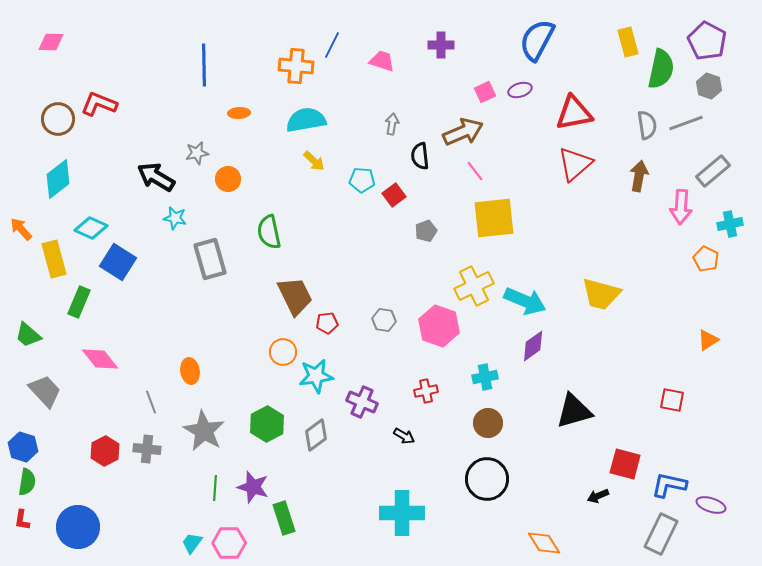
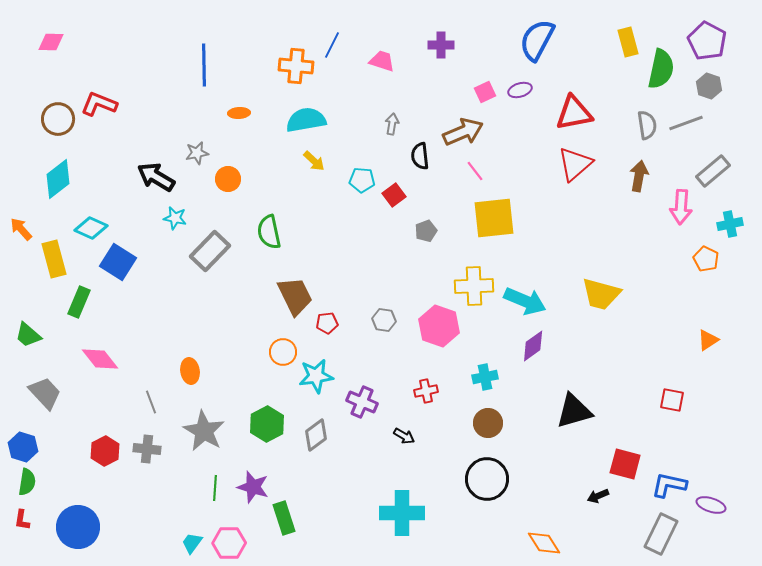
gray rectangle at (210, 259): moved 8 px up; rotated 60 degrees clockwise
yellow cross at (474, 286): rotated 24 degrees clockwise
gray trapezoid at (45, 391): moved 2 px down
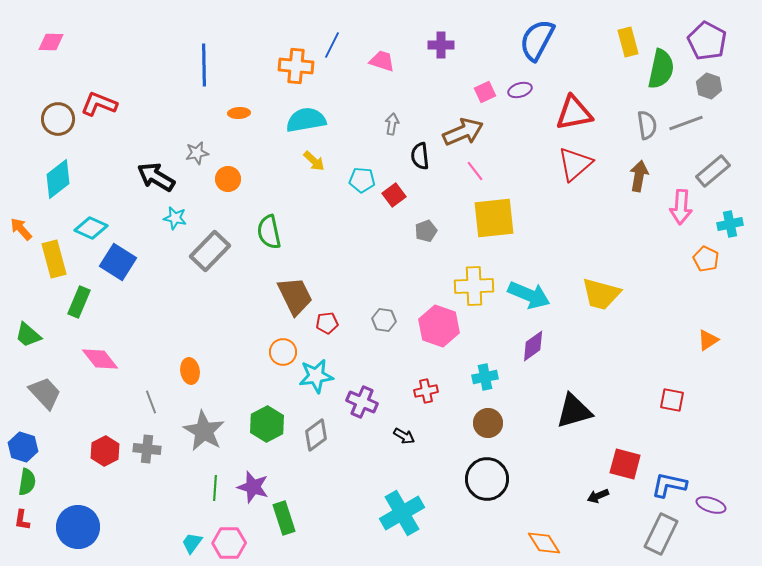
cyan arrow at (525, 301): moved 4 px right, 6 px up
cyan cross at (402, 513): rotated 30 degrees counterclockwise
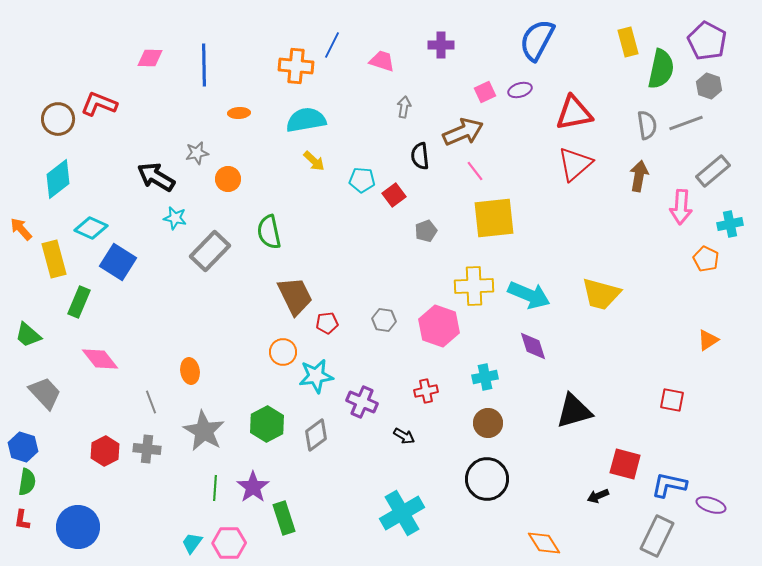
pink diamond at (51, 42): moved 99 px right, 16 px down
gray arrow at (392, 124): moved 12 px right, 17 px up
purple diamond at (533, 346): rotated 72 degrees counterclockwise
purple star at (253, 487): rotated 20 degrees clockwise
gray rectangle at (661, 534): moved 4 px left, 2 px down
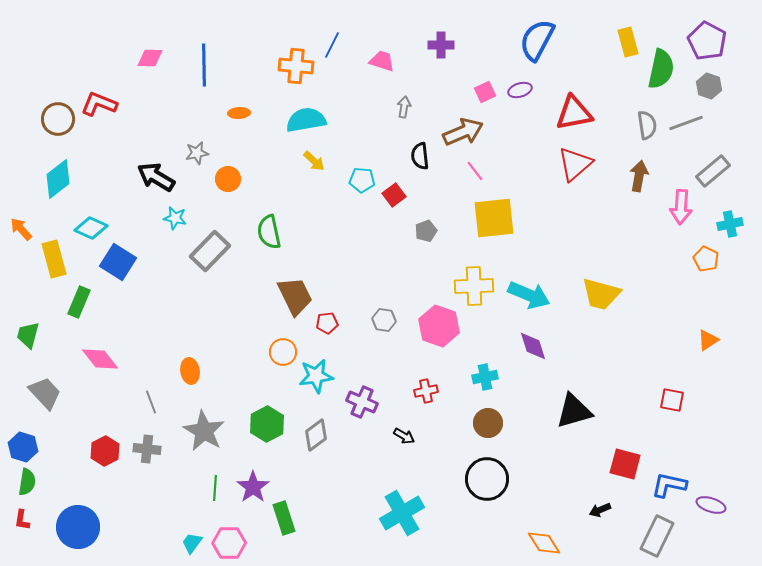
green trapezoid at (28, 335): rotated 64 degrees clockwise
black arrow at (598, 496): moved 2 px right, 14 px down
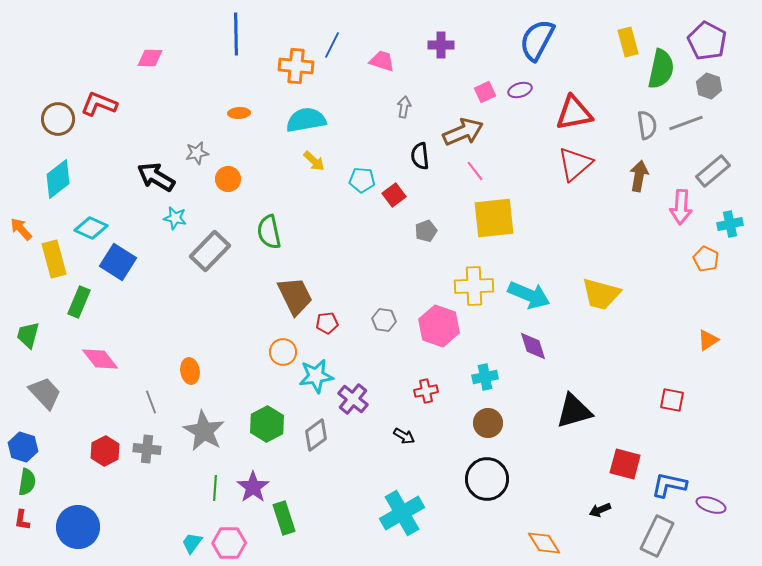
blue line at (204, 65): moved 32 px right, 31 px up
purple cross at (362, 402): moved 9 px left, 3 px up; rotated 16 degrees clockwise
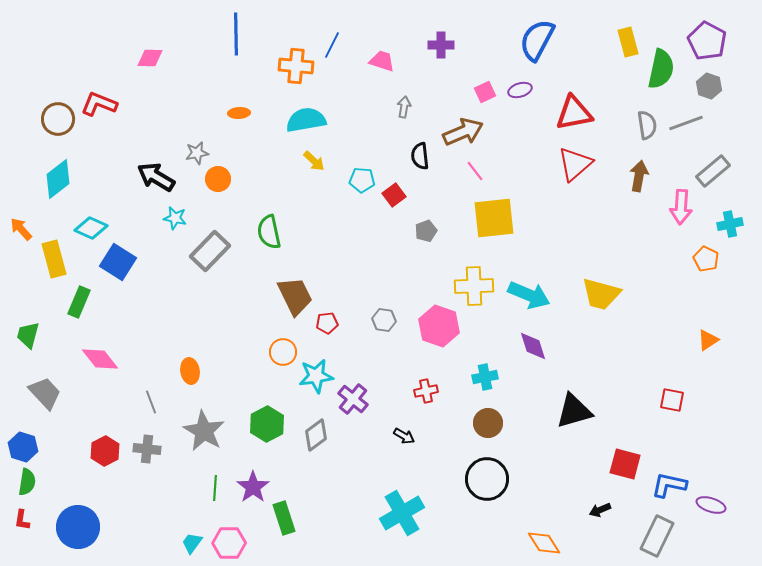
orange circle at (228, 179): moved 10 px left
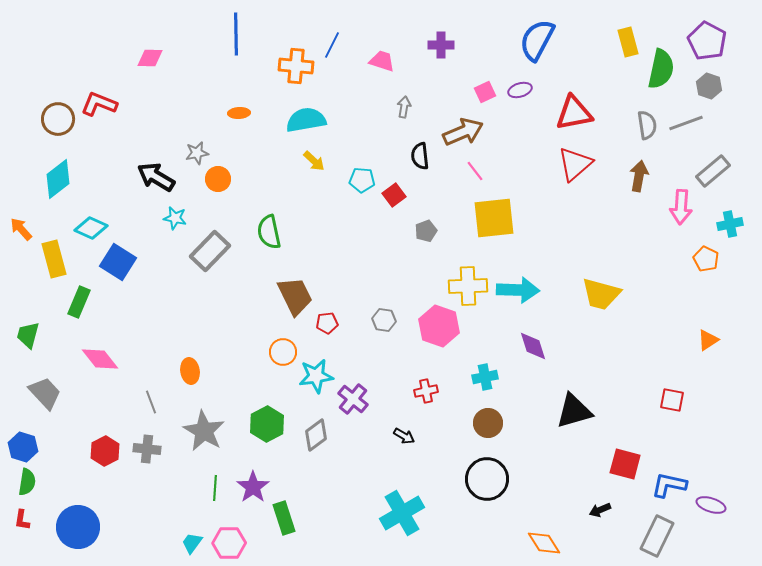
yellow cross at (474, 286): moved 6 px left
cyan arrow at (529, 295): moved 11 px left, 5 px up; rotated 21 degrees counterclockwise
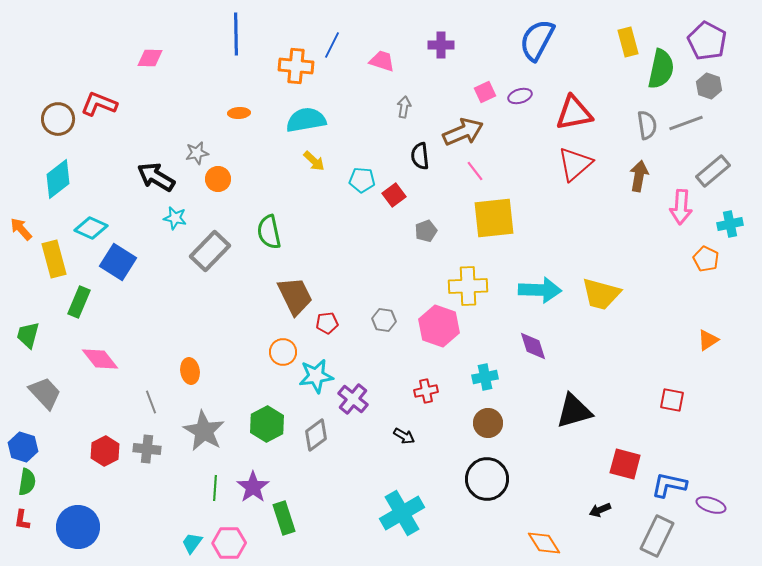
purple ellipse at (520, 90): moved 6 px down
cyan arrow at (518, 290): moved 22 px right
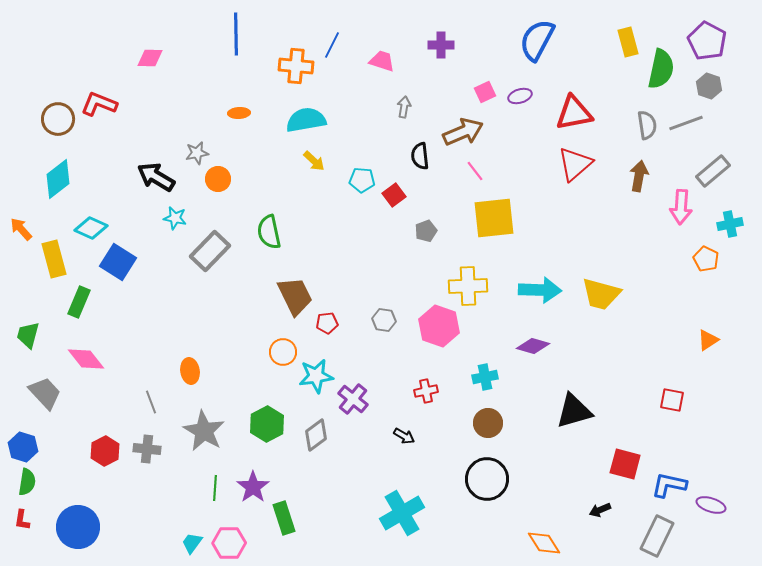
purple diamond at (533, 346): rotated 56 degrees counterclockwise
pink diamond at (100, 359): moved 14 px left
